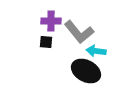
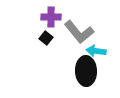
purple cross: moved 4 px up
black square: moved 4 px up; rotated 32 degrees clockwise
black ellipse: rotated 60 degrees clockwise
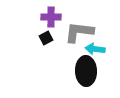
gray L-shape: rotated 136 degrees clockwise
black square: rotated 24 degrees clockwise
cyan arrow: moved 1 px left, 2 px up
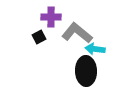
gray L-shape: moved 2 px left, 1 px down; rotated 32 degrees clockwise
black square: moved 7 px left, 1 px up
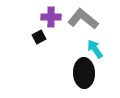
gray L-shape: moved 6 px right, 14 px up
cyan arrow: rotated 48 degrees clockwise
black ellipse: moved 2 px left, 2 px down
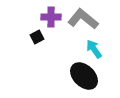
black square: moved 2 px left
cyan arrow: moved 1 px left
black ellipse: moved 3 px down; rotated 44 degrees counterclockwise
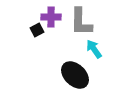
gray L-shape: moved 2 px left, 3 px down; rotated 128 degrees counterclockwise
black square: moved 7 px up
black ellipse: moved 9 px left, 1 px up
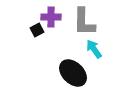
gray L-shape: moved 3 px right
black ellipse: moved 2 px left, 2 px up
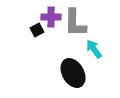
gray L-shape: moved 9 px left, 1 px down
black ellipse: rotated 16 degrees clockwise
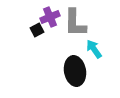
purple cross: moved 1 px left; rotated 24 degrees counterclockwise
black ellipse: moved 2 px right, 2 px up; rotated 20 degrees clockwise
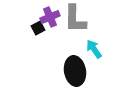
gray L-shape: moved 4 px up
black square: moved 1 px right, 2 px up
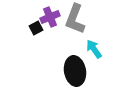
gray L-shape: rotated 20 degrees clockwise
black square: moved 2 px left
